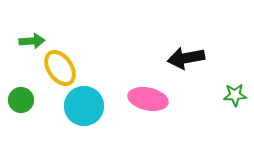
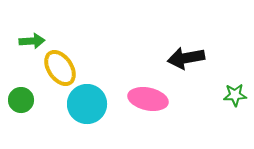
cyan circle: moved 3 px right, 2 px up
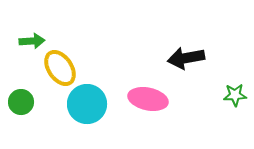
green circle: moved 2 px down
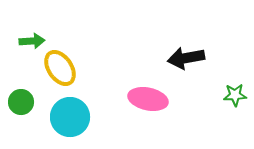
cyan circle: moved 17 px left, 13 px down
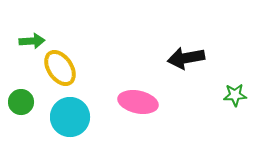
pink ellipse: moved 10 px left, 3 px down
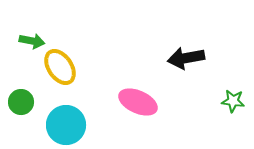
green arrow: rotated 15 degrees clockwise
yellow ellipse: moved 1 px up
green star: moved 2 px left, 6 px down; rotated 10 degrees clockwise
pink ellipse: rotated 12 degrees clockwise
cyan circle: moved 4 px left, 8 px down
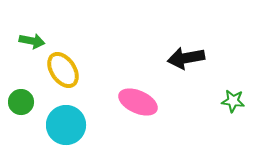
yellow ellipse: moved 3 px right, 3 px down
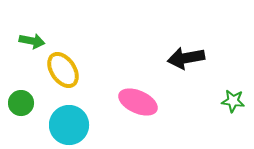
green circle: moved 1 px down
cyan circle: moved 3 px right
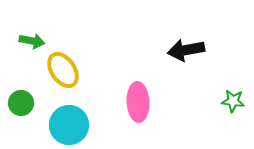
black arrow: moved 8 px up
pink ellipse: rotated 63 degrees clockwise
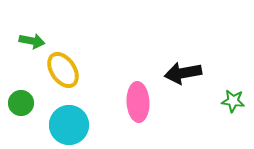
black arrow: moved 3 px left, 23 px down
